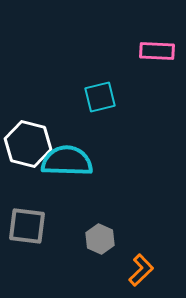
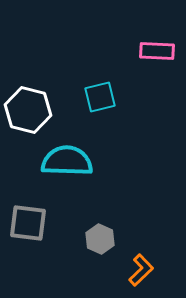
white hexagon: moved 34 px up
gray square: moved 1 px right, 3 px up
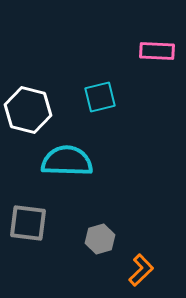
gray hexagon: rotated 20 degrees clockwise
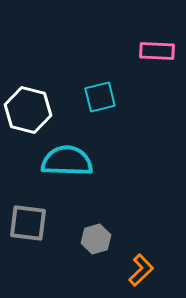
gray hexagon: moved 4 px left
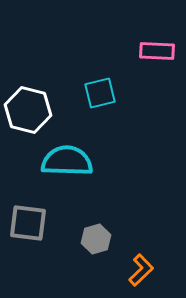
cyan square: moved 4 px up
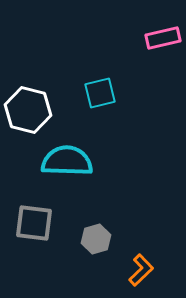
pink rectangle: moved 6 px right, 13 px up; rotated 16 degrees counterclockwise
gray square: moved 6 px right
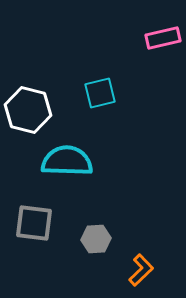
gray hexagon: rotated 12 degrees clockwise
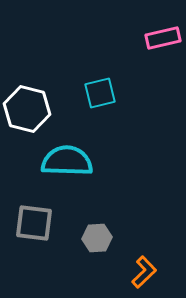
white hexagon: moved 1 px left, 1 px up
gray hexagon: moved 1 px right, 1 px up
orange L-shape: moved 3 px right, 2 px down
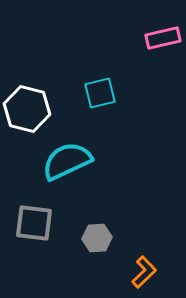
cyan semicircle: rotated 27 degrees counterclockwise
